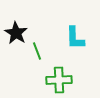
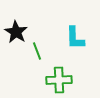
black star: moved 1 px up
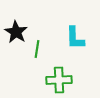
green line: moved 2 px up; rotated 30 degrees clockwise
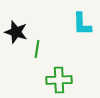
black star: rotated 15 degrees counterclockwise
cyan L-shape: moved 7 px right, 14 px up
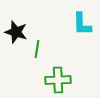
green cross: moved 1 px left
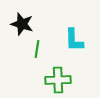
cyan L-shape: moved 8 px left, 16 px down
black star: moved 6 px right, 8 px up
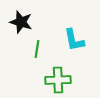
black star: moved 1 px left, 2 px up
cyan L-shape: rotated 10 degrees counterclockwise
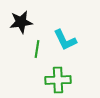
black star: rotated 25 degrees counterclockwise
cyan L-shape: moved 9 px left; rotated 15 degrees counterclockwise
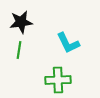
cyan L-shape: moved 3 px right, 3 px down
green line: moved 18 px left, 1 px down
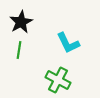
black star: rotated 20 degrees counterclockwise
green cross: rotated 30 degrees clockwise
